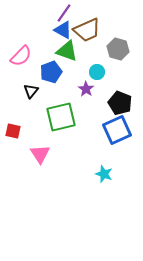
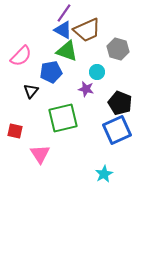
blue pentagon: rotated 10 degrees clockwise
purple star: rotated 21 degrees counterclockwise
green square: moved 2 px right, 1 px down
red square: moved 2 px right
cyan star: rotated 24 degrees clockwise
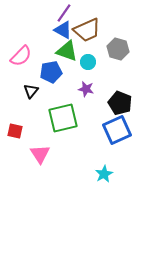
cyan circle: moved 9 px left, 10 px up
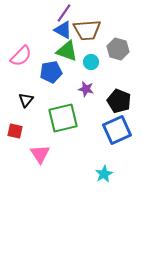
brown trapezoid: rotated 20 degrees clockwise
cyan circle: moved 3 px right
black triangle: moved 5 px left, 9 px down
black pentagon: moved 1 px left, 2 px up
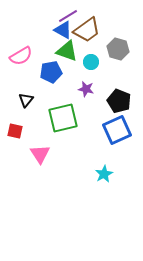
purple line: moved 4 px right, 3 px down; rotated 24 degrees clockwise
brown trapezoid: rotated 32 degrees counterclockwise
pink semicircle: rotated 15 degrees clockwise
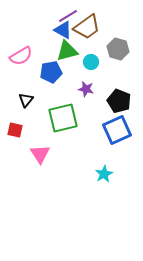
brown trapezoid: moved 3 px up
green triangle: rotated 35 degrees counterclockwise
red square: moved 1 px up
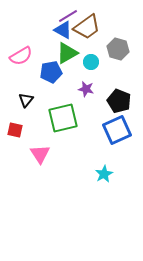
green triangle: moved 2 px down; rotated 15 degrees counterclockwise
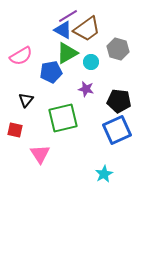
brown trapezoid: moved 2 px down
black pentagon: rotated 15 degrees counterclockwise
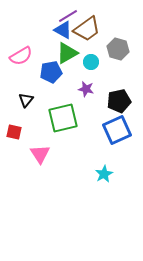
black pentagon: rotated 20 degrees counterclockwise
red square: moved 1 px left, 2 px down
